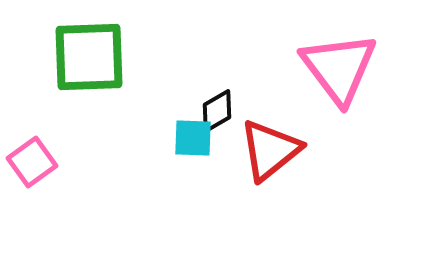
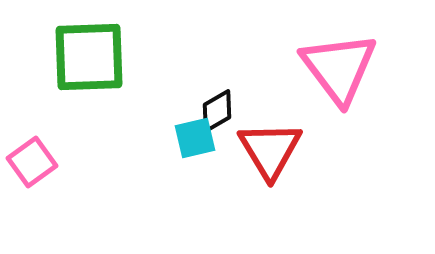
cyan square: moved 2 px right; rotated 15 degrees counterclockwise
red triangle: rotated 22 degrees counterclockwise
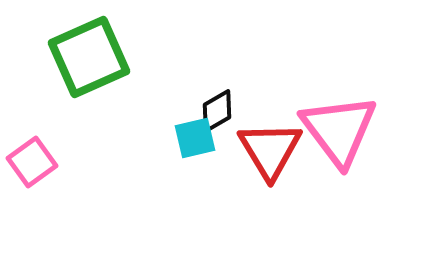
green square: rotated 22 degrees counterclockwise
pink triangle: moved 62 px down
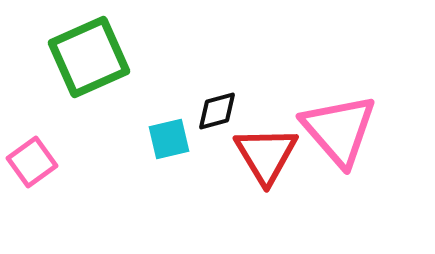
black diamond: rotated 15 degrees clockwise
pink triangle: rotated 4 degrees counterclockwise
cyan square: moved 26 px left, 1 px down
red triangle: moved 4 px left, 5 px down
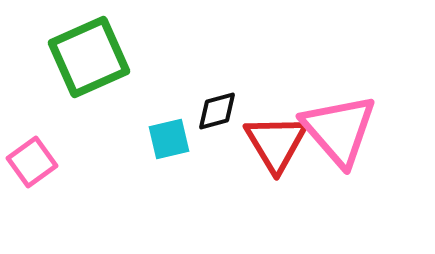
red triangle: moved 10 px right, 12 px up
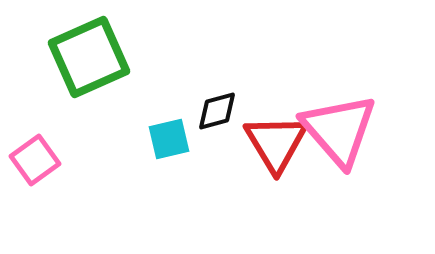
pink square: moved 3 px right, 2 px up
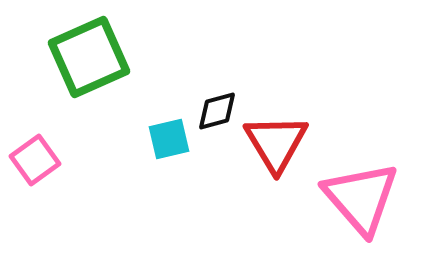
pink triangle: moved 22 px right, 68 px down
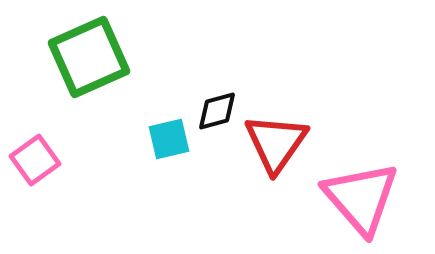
red triangle: rotated 6 degrees clockwise
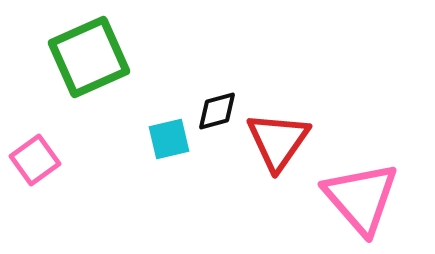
red triangle: moved 2 px right, 2 px up
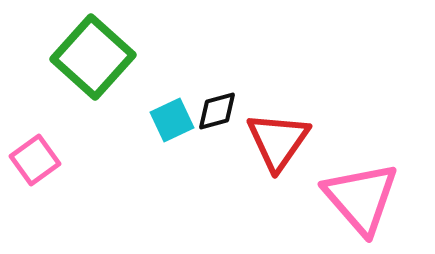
green square: moved 4 px right; rotated 24 degrees counterclockwise
cyan square: moved 3 px right, 19 px up; rotated 12 degrees counterclockwise
